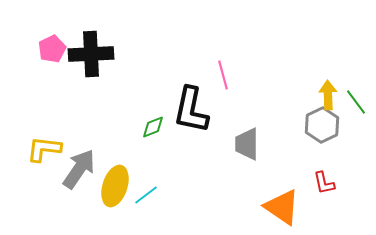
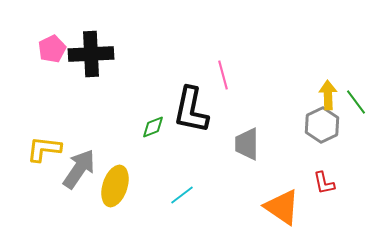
cyan line: moved 36 px right
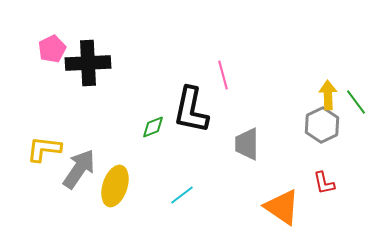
black cross: moved 3 px left, 9 px down
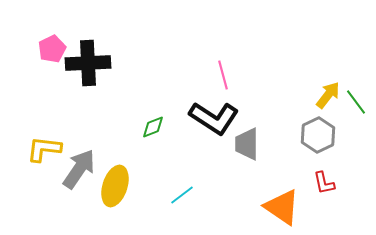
yellow arrow: rotated 40 degrees clockwise
black L-shape: moved 23 px right, 8 px down; rotated 69 degrees counterclockwise
gray hexagon: moved 4 px left, 10 px down
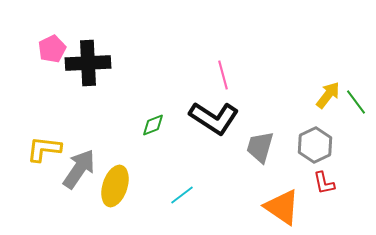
green diamond: moved 2 px up
gray hexagon: moved 3 px left, 10 px down
gray trapezoid: moved 13 px right, 3 px down; rotated 16 degrees clockwise
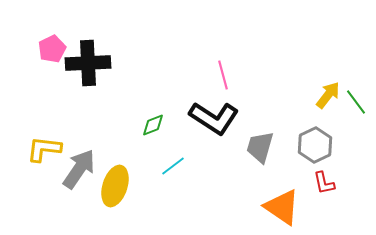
cyan line: moved 9 px left, 29 px up
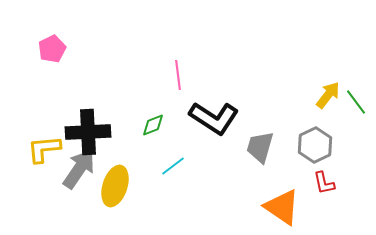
black cross: moved 69 px down
pink line: moved 45 px left; rotated 8 degrees clockwise
yellow L-shape: rotated 12 degrees counterclockwise
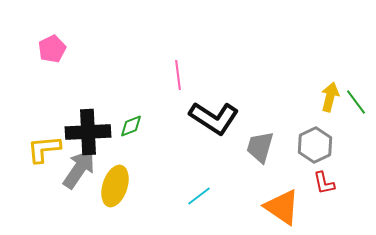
yellow arrow: moved 2 px right, 2 px down; rotated 24 degrees counterclockwise
green diamond: moved 22 px left, 1 px down
cyan line: moved 26 px right, 30 px down
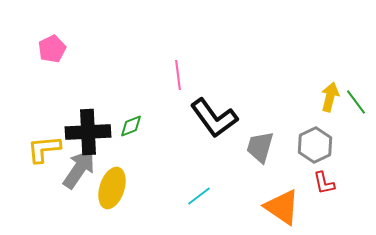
black L-shape: rotated 21 degrees clockwise
yellow ellipse: moved 3 px left, 2 px down
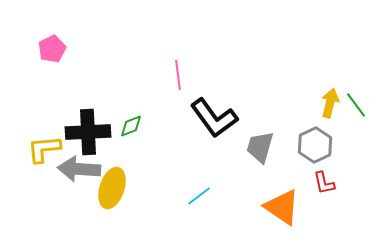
yellow arrow: moved 6 px down
green line: moved 3 px down
gray arrow: rotated 120 degrees counterclockwise
